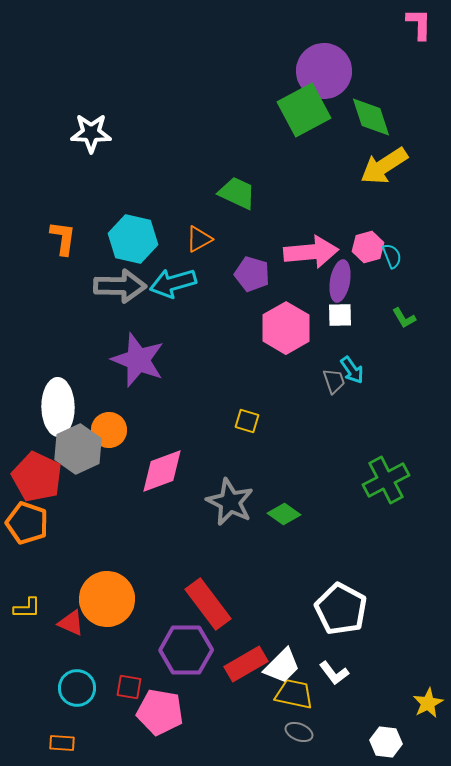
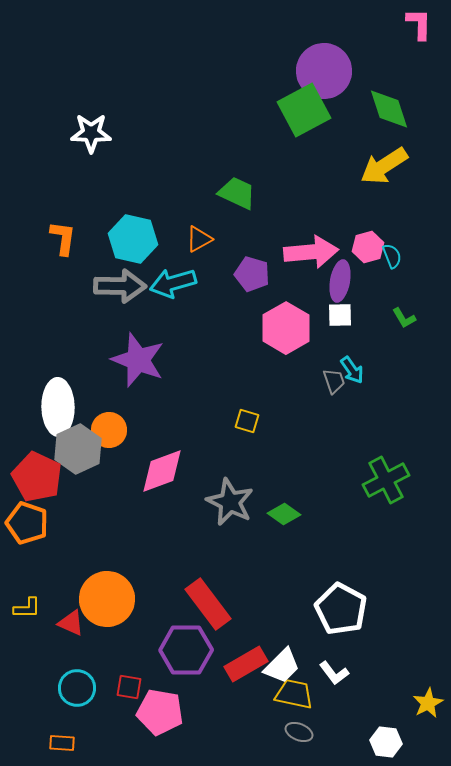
green diamond at (371, 117): moved 18 px right, 8 px up
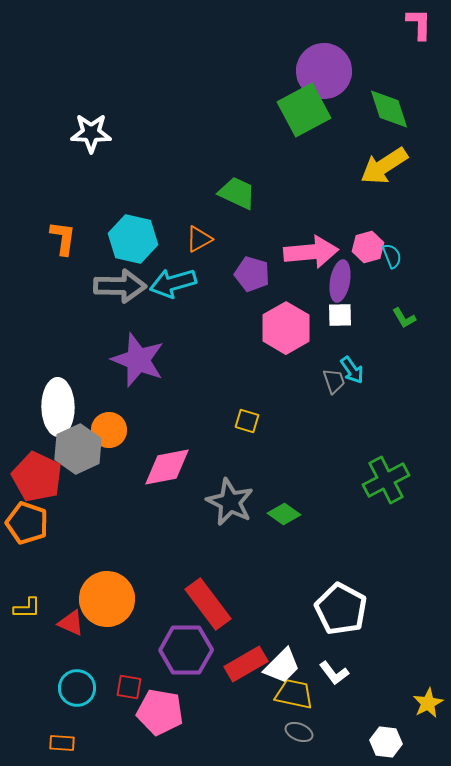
pink diamond at (162, 471): moved 5 px right, 4 px up; rotated 9 degrees clockwise
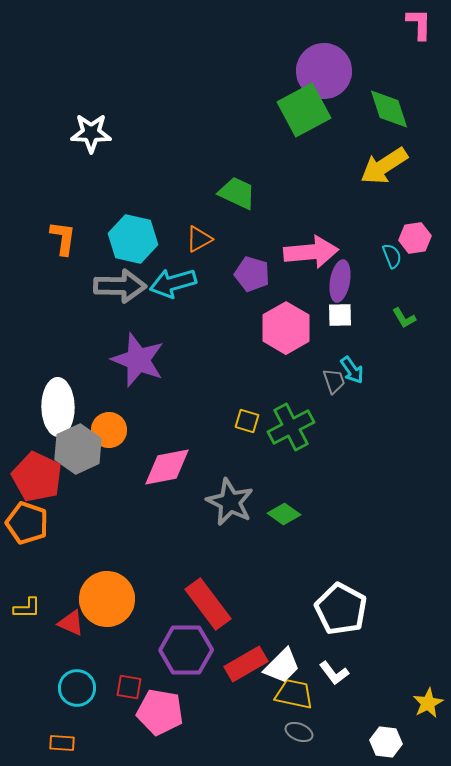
pink hexagon at (368, 247): moved 47 px right, 9 px up; rotated 8 degrees clockwise
green cross at (386, 480): moved 95 px left, 53 px up
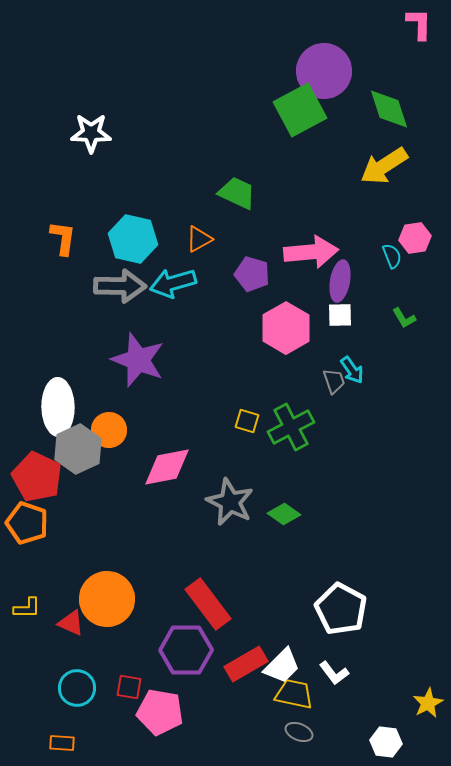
green square at (304, 110): moved 4 px left
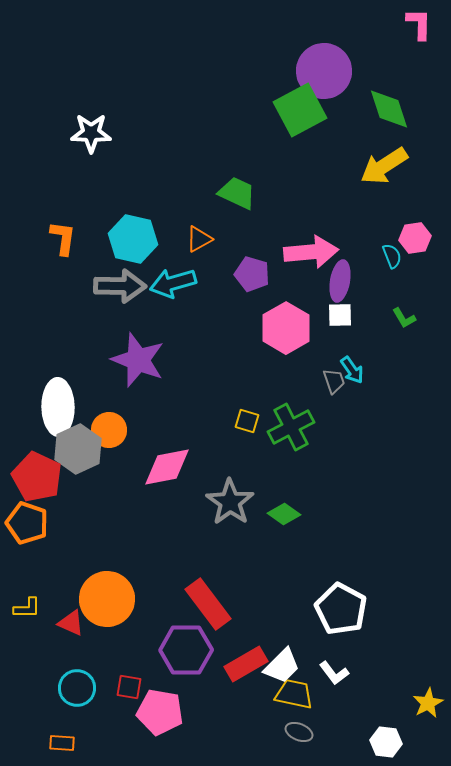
gray star at (230, 502): rotated 9 degrees clockwise
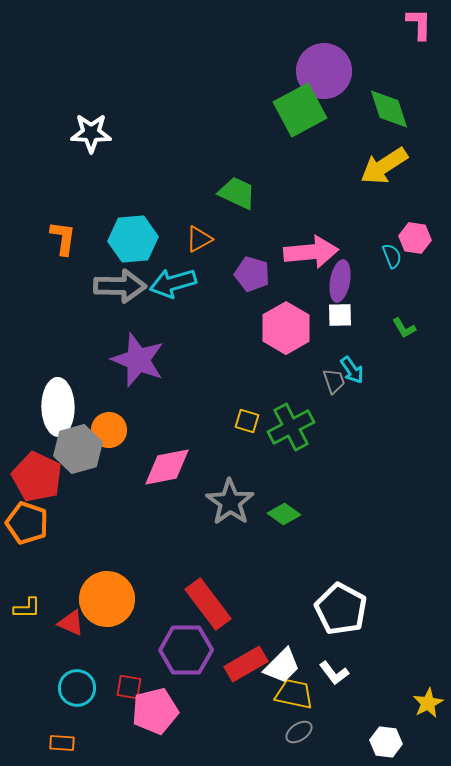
pink hexagon at (415, 238): rotated 16 degrees clockwise
cyan hexagon at (133, 239): rotated 18 degrees counterclockwise
green L-shape at (404, 318): moved 10 px down
gray hexagon at (78, 449): rotated 9 degrees clockwise
pink pentagon at (160, 712): moved 5 px left, 1 px up; rotated 24 degrees counterclockwise
gray ellipse at (299, 732): rotated 56 degrees counterclockwise
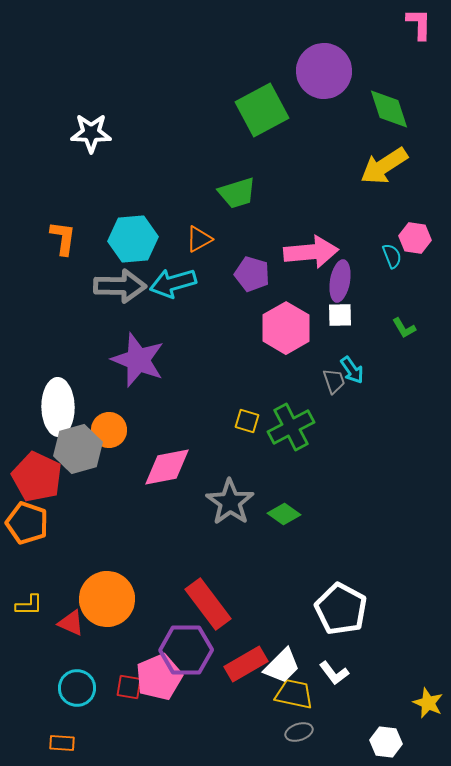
green square at (300, 110): moved 38 px left
green trapezoid at (237, 193): rotated 138 degrees clockwise
yellow L-shape at (27, 608): moved 2 px right, 3 px up
yellow star at (428, 703): rotated 20 degrees counterclockwise
pink pentagon at (155, 711): moved 4 px right, 34 px up; rotated 9 degrees counterclockwise
gray ellipse at (299, 732): rotated 16 degrees clockwise
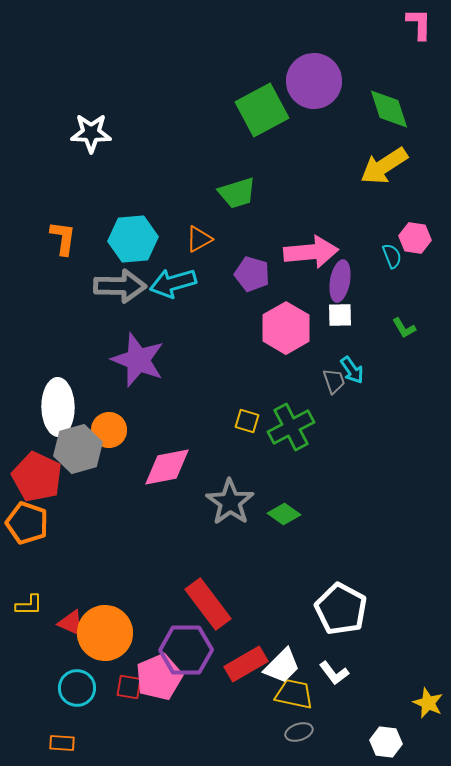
purple circle at (324, 71): moved 10 px left, 10 px down
orange circle at (107, 599): moved 2 px left, 34 px down
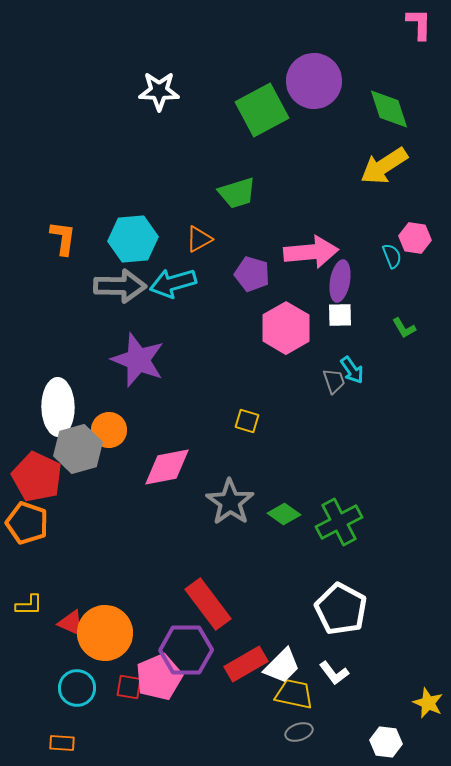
white star at (91, 133): moved 68 px right, 42 px up
green cross at (291, 427): moved 48 px right, 95 px down
